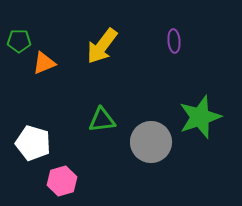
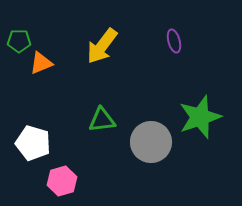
purple ellipse: rotated 10 degrees counterclockwise
orange triangle: moved 3 px left
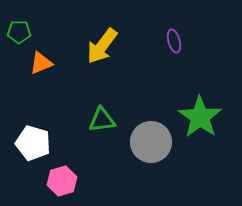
green pentagon: moved 9 px up
green star: rotated 18 degrees counterclockwise
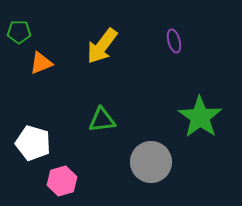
gray circle: moved 20 px down
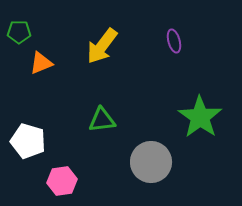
white pentagon: moved 5 px left, 2 px up
pink hexagon: rotated 8 degrees clockwise
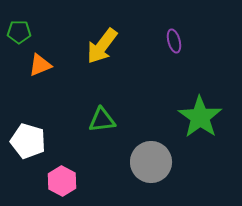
orange triangle: moved 1 px left, 2 px down
pink hexagon: rotated 24 degrees counterclockwise
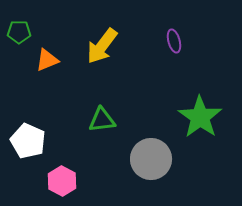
orange triangle: moved 7 px right, 5 px up
white pentagon: rotated 8 degrees clockwise
gray circle: moved 3 px up
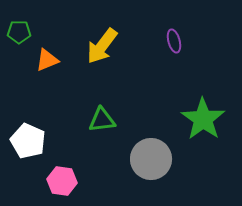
green star: moved 3 px right, 2 px down
pink hexagon: rotated 20 degrees counterclockwise
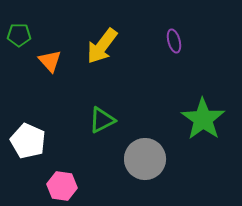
green pentagon: moved 3 px down
orange triangle: moved 3 px right, 1 px down; rotated 50 degrees counterclockwise
green triangle: rotated 20 degrees counterclockwise
gray circle: moved 6 px left
pink hexagon: moved 5 px down
